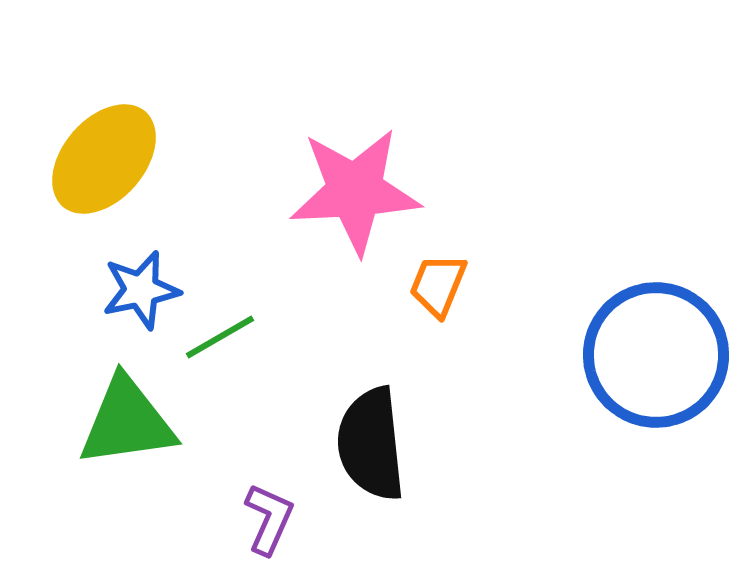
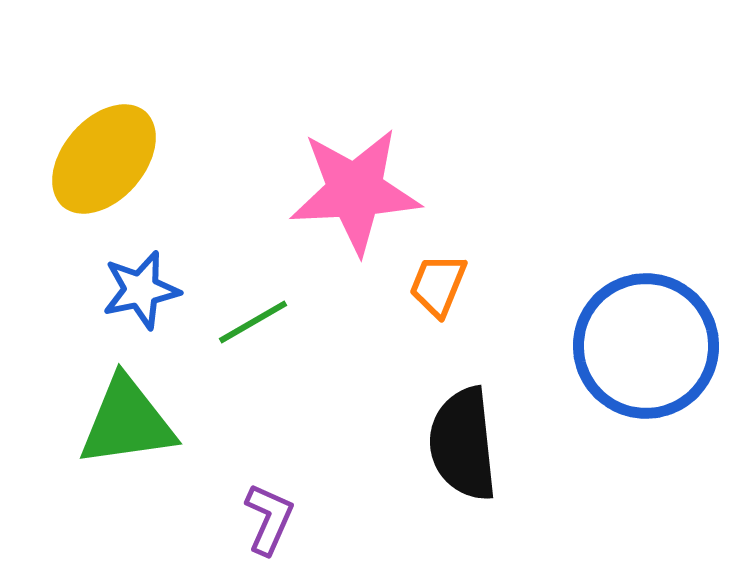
green line: moved 33 px right, 15 px up
blue circle: moved 10 px left, 9 px up
black semicircle: moved 92 px right
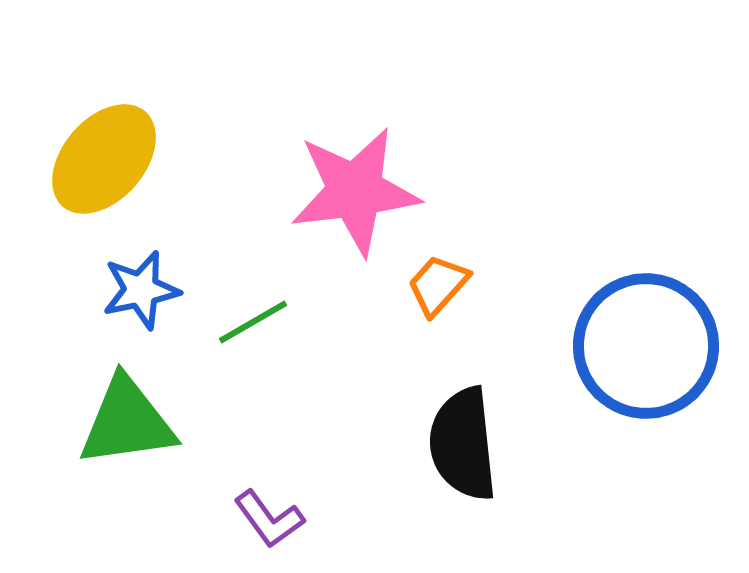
pink star: rotated 4 degrees counterclockwise
orange trapezoid: rotated 20 degrees clockwise
purple L-shape: rotated 120 degrees clockwise
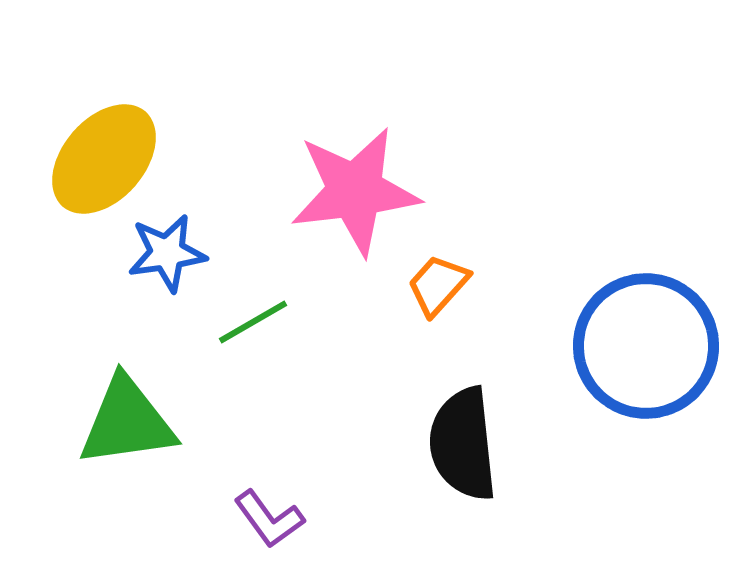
blue star: moved 26 px right, 37 px up; rotated 4 degrees clockwise
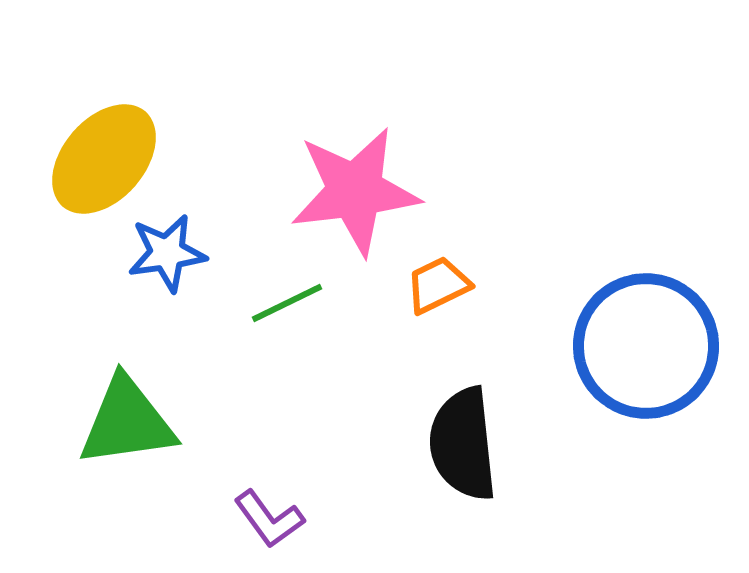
orange trapezoid: rotated 22 degrees clockwise
green line: moved 34 px right, 19 px up; rotated 4 degrees clockwise
